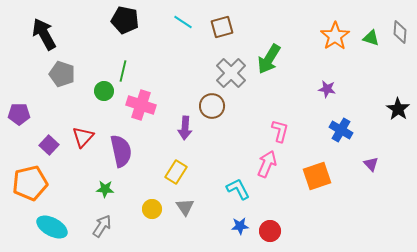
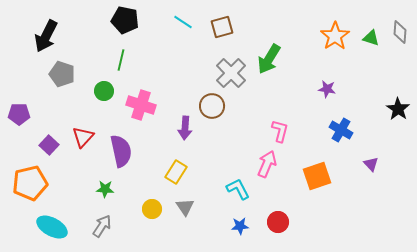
black arrow: moved 2 px right, 2 px down; rotated 124 degrees counterclockwise
green line: moved 2 px left, 11 px up
red circle: moved 8 px right, 9 px up
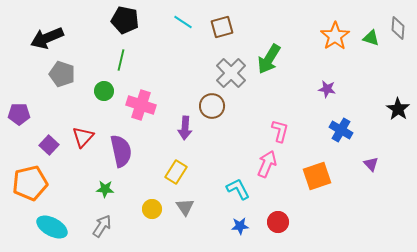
gray diamond: moved 2 px left, 4 px up
black arrow: moved 1 px right, 2 px down; rotated 40 degrees clockwise
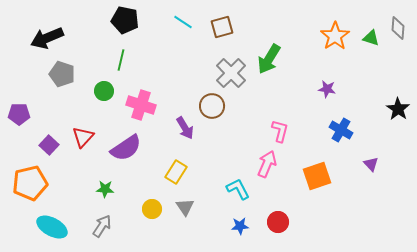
purple arrow: rotated 35 degrees counterclockwise
purple semicircle: moved 5 px right, 3 px up; rotated 68 degrees clockwise
